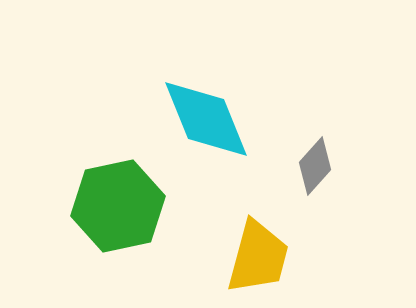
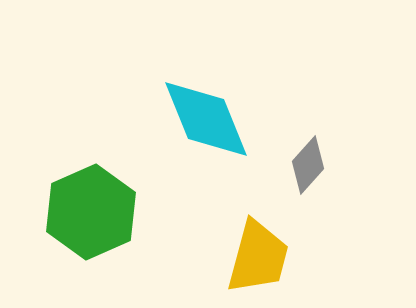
gray diamond: moved 7 px left, 1 px up
green hexagon: moved 27 px left, 6 px down; rotated 12 degrees counterclockwise
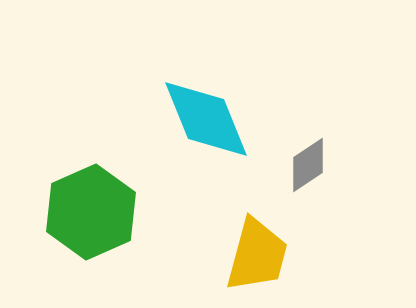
gray diamond: rotated 14 degrees clockwise
yellow trapezoid: moved 1 px left, 2 px up
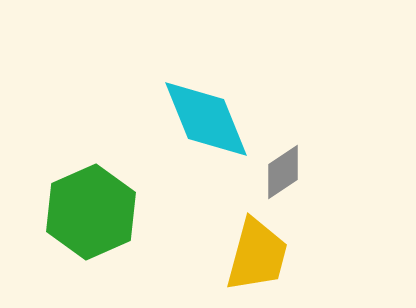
gray diamond: moved 25 px left, 7 px down
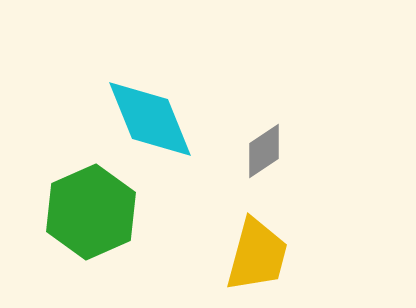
cyan diamond: moved 56 px left
gray diamond: moved 19 px left, 21 px up
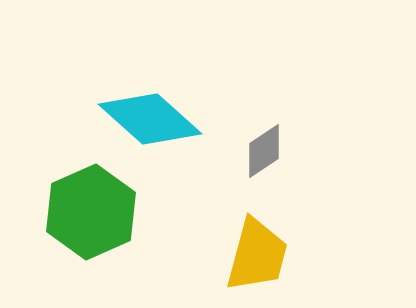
cyan diamond: rotated 26 degrees counterclockwise
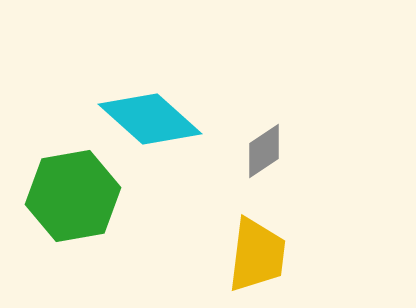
green hexagon: moved 18 px left, 16 px up; rotated 14 degrees clockwise
yellow trapezoid: rotated 8 degrees counterclockwise
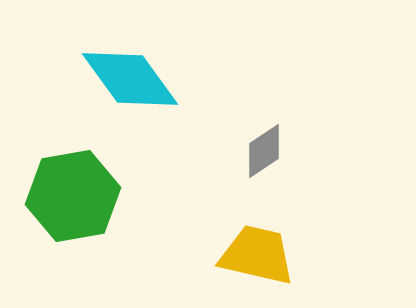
cyan diamond: moved 20 px left, 40 px up; rotated 12 degrees clockwise
yellow trapezoid: rotated 84 degrees counterclockwise
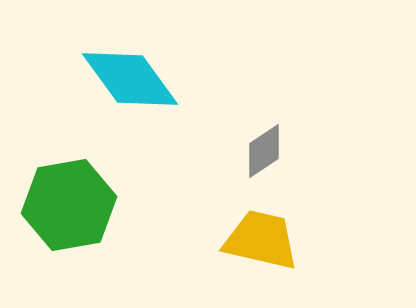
green hexagon: moved 4 px left, 9 px down
yellow trapezoid: moved 4 px right, 15 px up
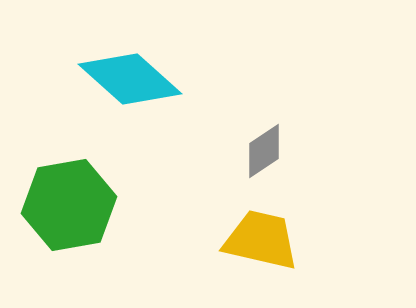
cyan diamond: rotated 12 degrees counterclockwise
